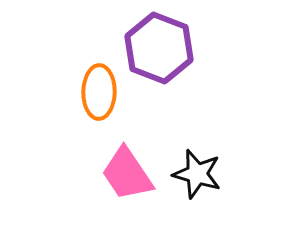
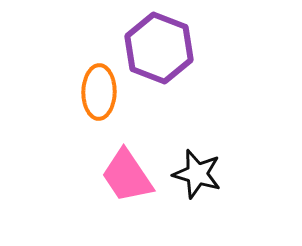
pink trapezoid: moved 2 px down
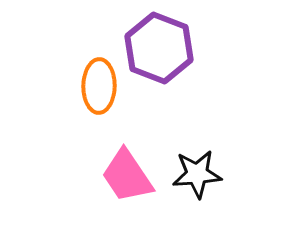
orange ellipse: moved 6 px up
black star: rotated 21 degrees counterclockwise
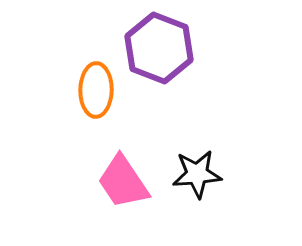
orange ellipse: moved 3 px left, 4 px down
pink trapezoid: moved 4 px left, 6 px down
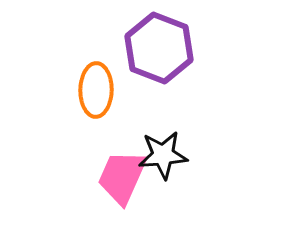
black star: moved 34 px left, 19 px up
pink trapezoid: moved 1 px left, 5 px up; rotated 58 degrees clockwise
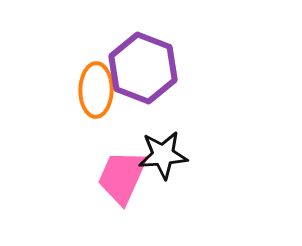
purple hexagon: moved 16 px left, 20 px down
